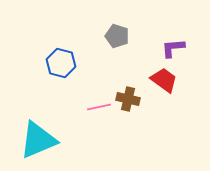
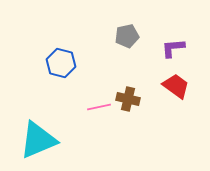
gray pentagon: moved 10 px right; rotated 30 degrees counterclockwise
red trapezoid: moved 12 px right, 6 px down
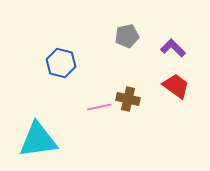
purple L-shape: rotated 50 degrees clockwise
cyan triangle: rotated 15 degrees clockwise
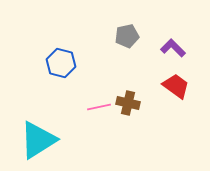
brown cross: moved 4 px down
cyan triangle: rotated 24 degrees counterclockwise
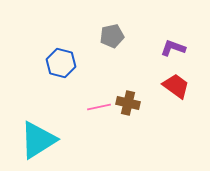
gray pentagon: moved 15 px left
purple L-shape: rotated 25 degrees counterclockwise
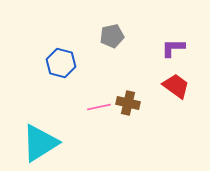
purple L-shape: rotated 20 degrees counterclockwise
cyan triangle: moved 2 px right, 3 px down
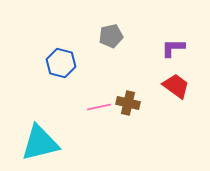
gray pentagon: moved 1 px left
cyan triangle: rotated 18 degrees clockwise
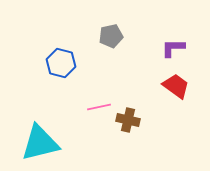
brown cross: moved 17 px down
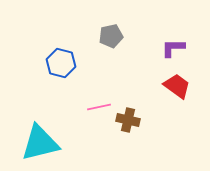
red trapezoid: moved 1 px right
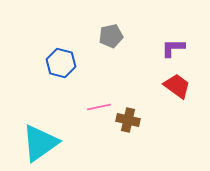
cyan triangle: rotated 21 degrees counterclockwise
